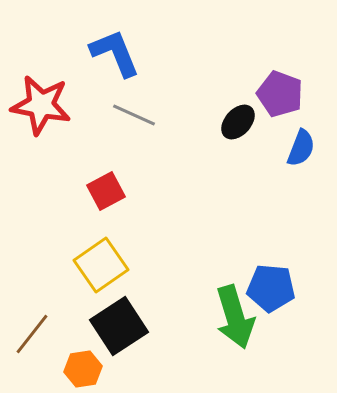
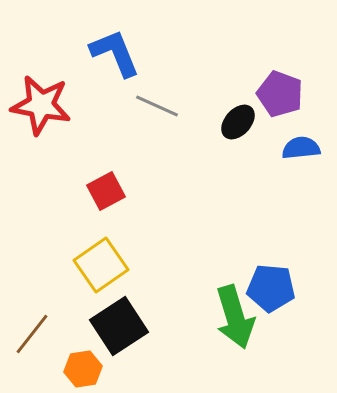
gray line: moved 23 px right, 9 px up
blue semicircle: rotated 117 degrees counterclockwise
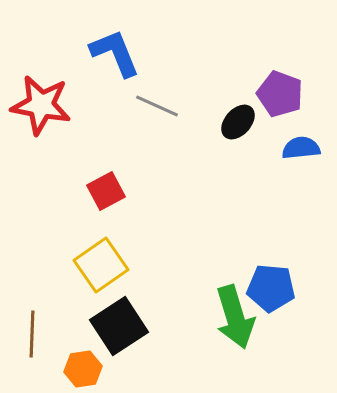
brown line: rotated 36 degrees counterclockwise
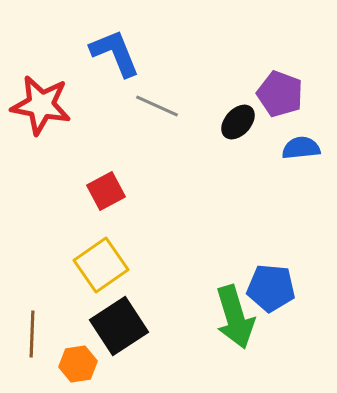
orange hexagon: moved 5 px left, 5 px up
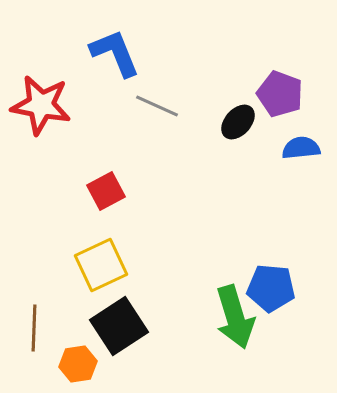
yellow square: rotated 10 degrees clockwise
brown line: moved 2 px right, 6 px up
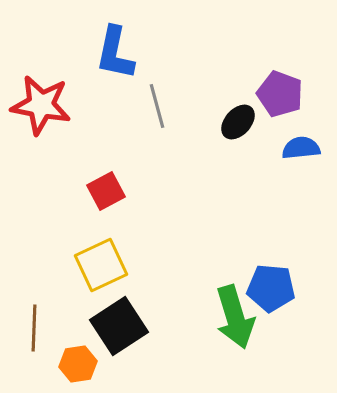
blue L-shape: rotated 146 degrees counterclockwise
gray line: rotated 51 degrees clockwise
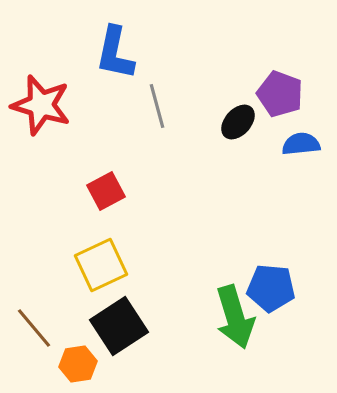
red star: rotated 6 degrees clockwise
blue semicircle: moved 4 px up
brown line: rotated 42 degrees counterclockwise
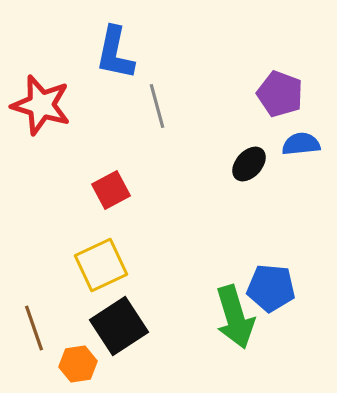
black ellipse: moved 11 px right, 42 px down
red square: moved 5 px right, 1 px up
brown line: rotated 21 degrees clockwise
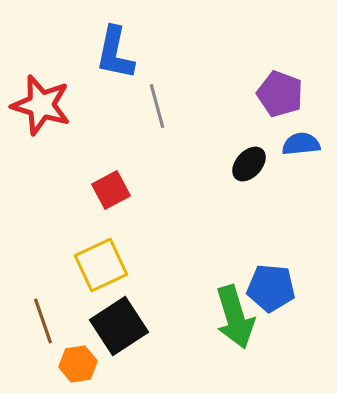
brown line: moved 9 px right, 7 px up
